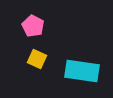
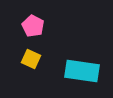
yellow square: moved 6 px left
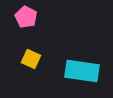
pink pentagon: moved 7 px left, 9 px up
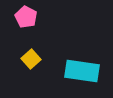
yellow square: rotated 24 degrees clockwise
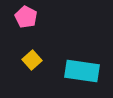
yellow square: moved 1 px right, 1 px down
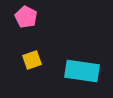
yellow square: rotated 24 degrees clockwise
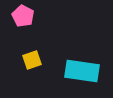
pink pentagon: moved 3 px left, 1 px up
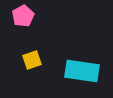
pink pentagon: rotated 15 degrees clockwise
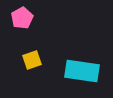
pink pentagon: moved 1 px left, 2 px down
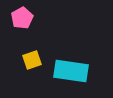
cyan rectangle: moved 11 px left
